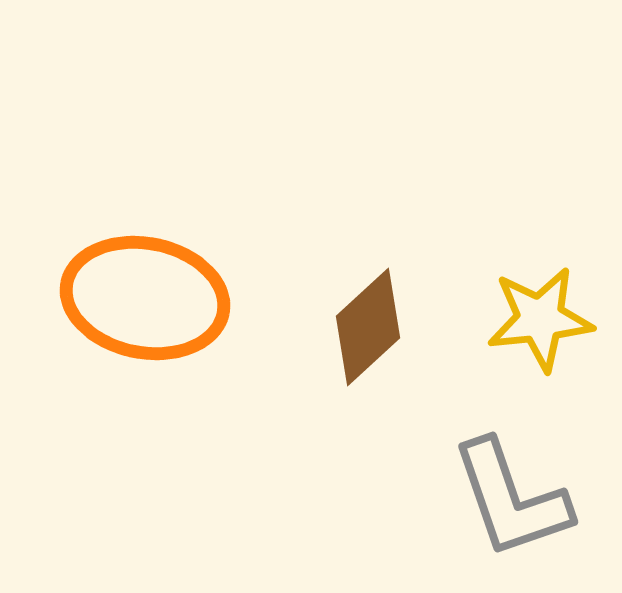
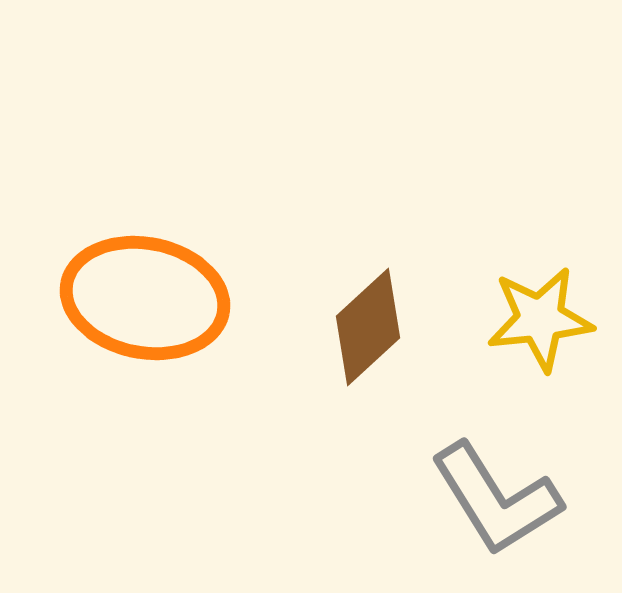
gray L-shape: moved 15 px left; rotated 13 degrees counterclockwise
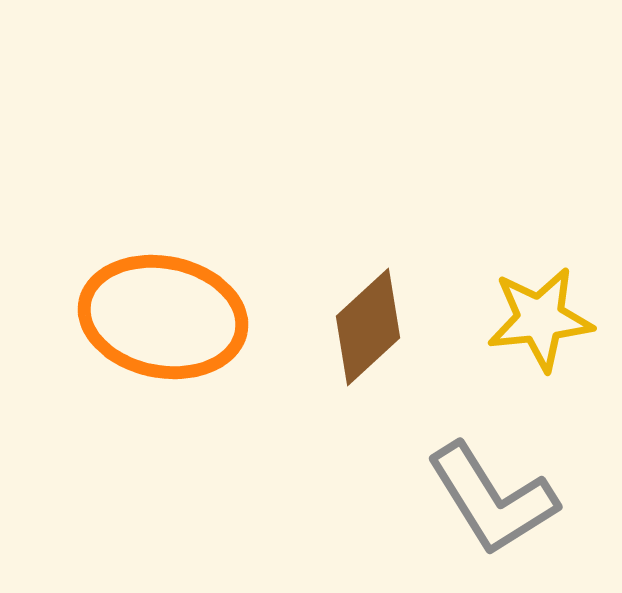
orange ellipse: moved 18 px right, 19 px down
gray L-shape: moved 4 px left
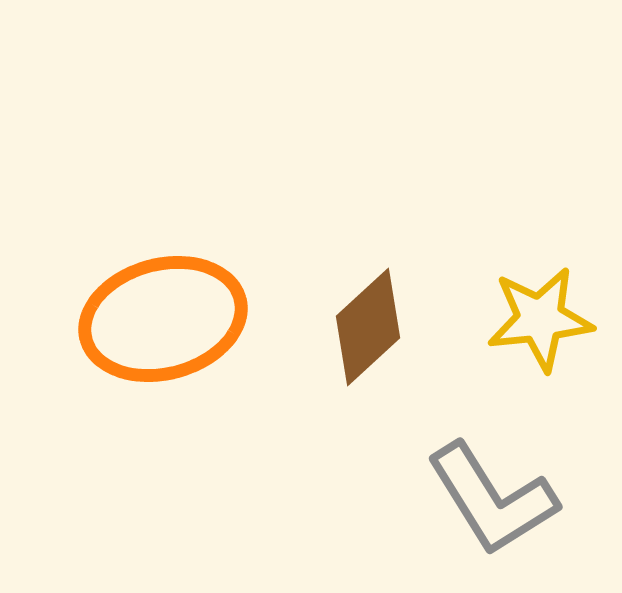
orange ellipse: moved 2 px down; rotated 26 degrees counterclockwise
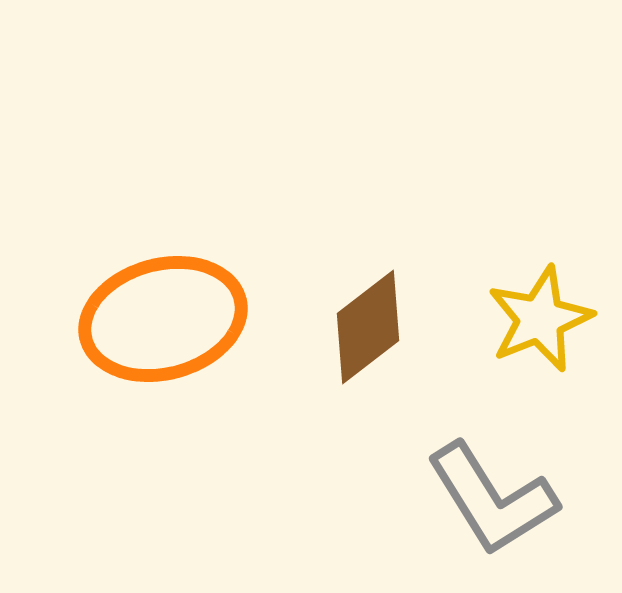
yellow star: rotated 16 degrees counterclockwise
brown diamond: rotated 5 degrees clockwise
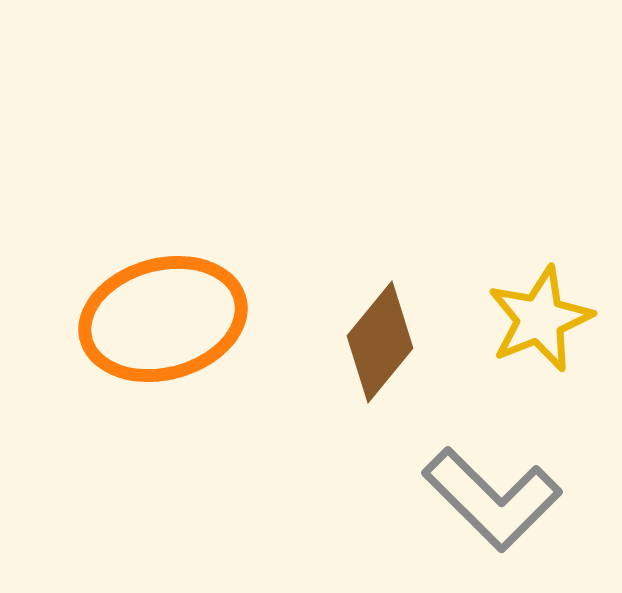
brown diamond: moved 12 px right, 15 px down; rotated 13 degrees counterclockwise
gray L-shape: rotated 13 degrees counterclockwise
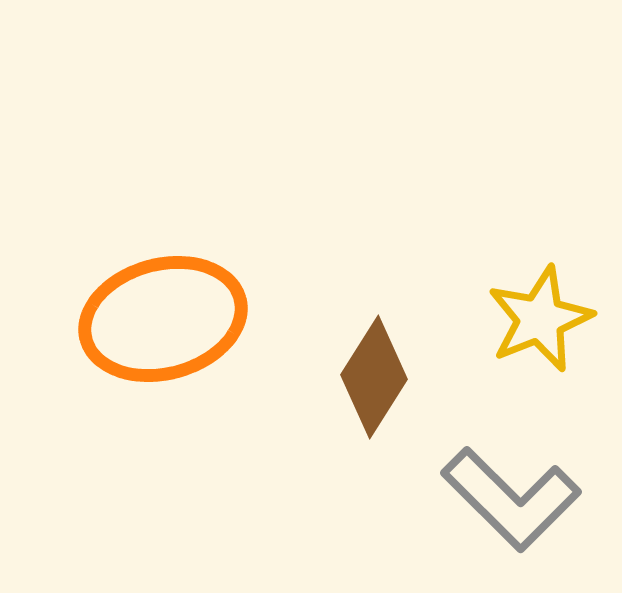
brown diamond: moved 6 px left, 35 px down; rotated 7 degrees counterclockwise
gray L-shape: moved 19 px right
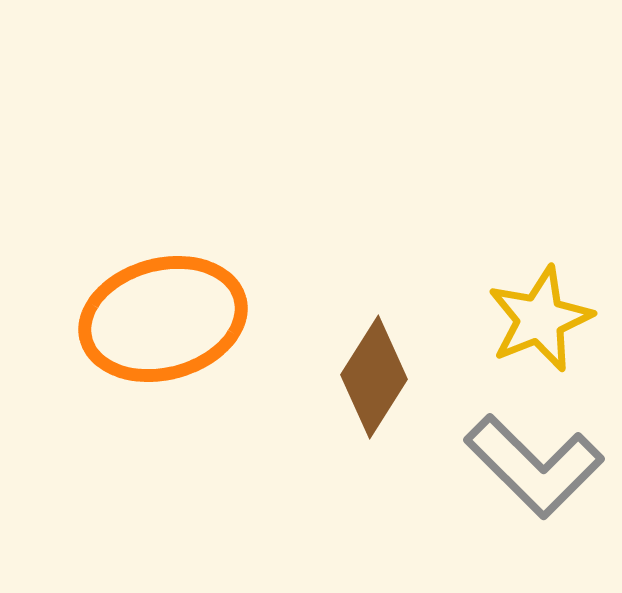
gray L-shape: moved 23 px right, 33 px up
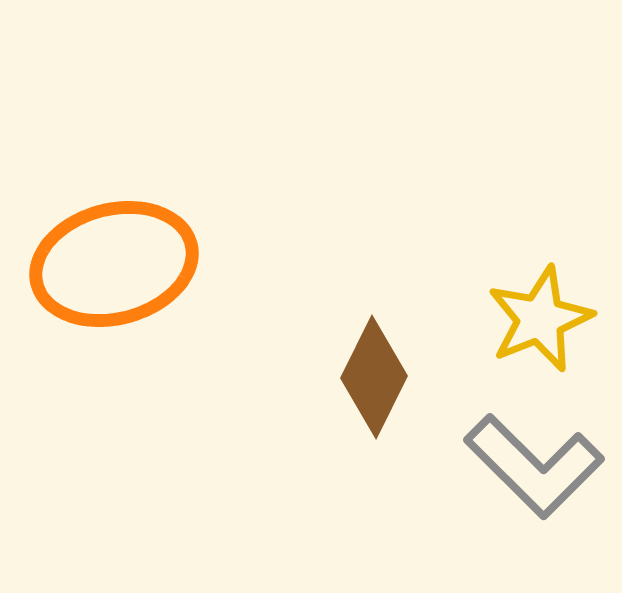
orange ellipse: moved 49 px left, 55 px up
brown diamond: rotated 6 degrees counterclockwise
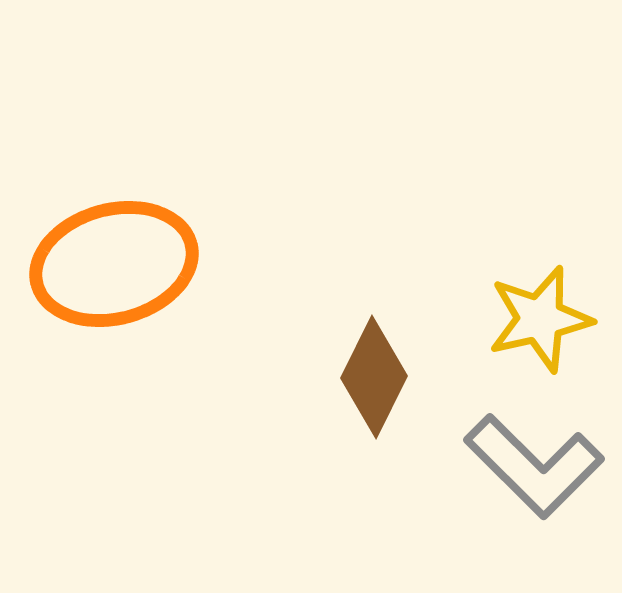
yellow star: rotated 9 degrees clockwise
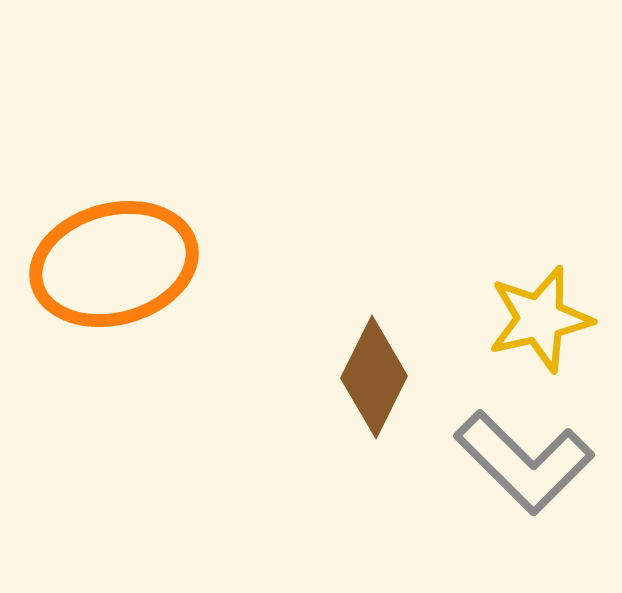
gray L-shape: moved 10 px left, 4 px up
